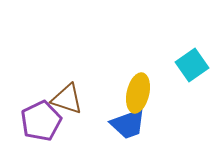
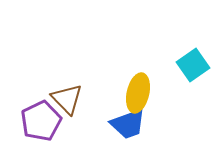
cyan square: moved 1 px right
brown triangle: rotated 28 degrees clockwise
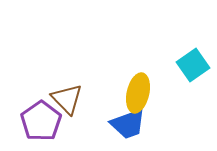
purple pentagon: rotated 9 degrees counterclockwise
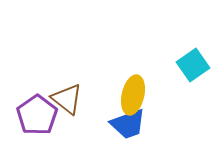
yellow ellipse: moved 5 px left, 2 px down
brown triangle: rotated 8 degrees counterclockwise
purple pentagon: moved 4 px left, 6 px up
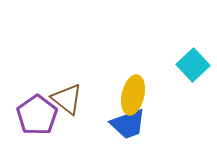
cyan square: rotated 8 degrees counterclockwise
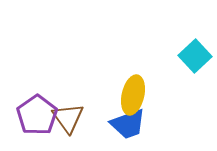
cyan square: moved 2 px right, 9 px up
brown triangle: moved 1 px right, 19 px down; rotated 16 degrees clockwise
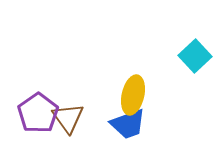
purple pentagon: moved 1 px right, 2 px up
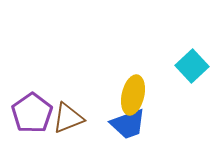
cyan square: moved 3 px left, 10 px down
purple pentagon: moved 6 px left
brown triangle: rotated 44 degrees clockwise
